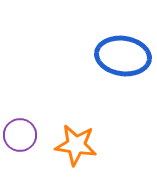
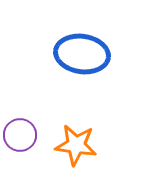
blue ellipse: moved 41 px left, 2 px up
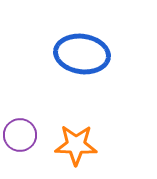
orange star: rotated 6 degrees counterclockwise
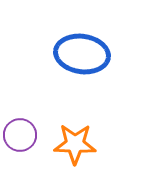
orange star: moved 1 px left, 1 px up
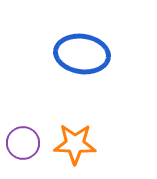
purple circle: moved 3 px right, 8 px down
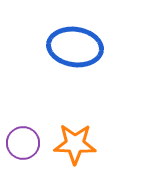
blue ellipse: moved 7 px left, 7 px up
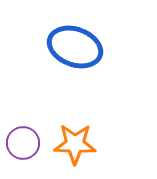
blue ellipse: rotated 12 degrees clockwise
